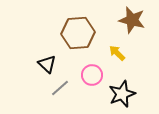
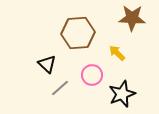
brown star: moved 2 px up; rotated 12 degrees counterclockwise
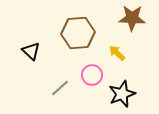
black triangle: moved 16 px left, 13 px up
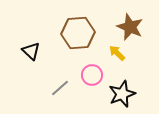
brown star: moved 2 px left, 9 px down; rotated 20 degrees clockwise
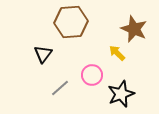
brown star: moved 4 px right, 2 px down
brown hexagon: moved 7 px left, 11 px up
black triangle: moved 12 px right, 3 px down; rotated 24 degrees clockwise
black star: moved 1 px left
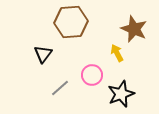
yellow arrow: rotated 18 degrees clockwise
